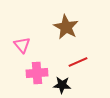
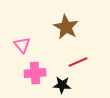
pink cross: moved 2 px left
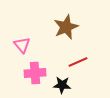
brown star: rotated 20 degrees clockwise
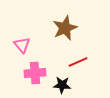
brown star: moved 1 px left, 1 px down
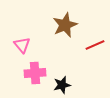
brown star: moved 3 px up
red line: moved 17 px right, 17 px up
black star: rotated 18 degrees counterclockwise
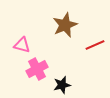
pink triangle: rotated 36 degrees counterclockwise
pink cross: moved 2 px right, 4 px up; rotated 25 degrees counterclockwise
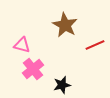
brown star: rotated 20 degrees counterclockwise
pink cross: moved 4 px left; rotated 10 degrees counterclockwise
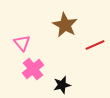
pink triangle: moved 2 px up; rotated 36 degrees clockwise
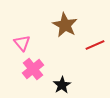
black star: rotated 18 degrees counterclockwise
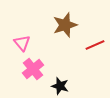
brown star: rotated 25 degrees clockwise
black star: moved 2 px left, 1 px down; rotated 24 degrees counterclockwise
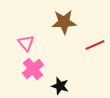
brown star: moved 1 px left, 3 px up; rotated 15 degrees clockwise
pink triangle: moved 4 px right
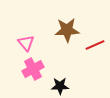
brown star: moved 3 px right, 8 px down
pink cross: rotated 10 degrees clockwise
black star: rotated 18 degrees counterclockwise
